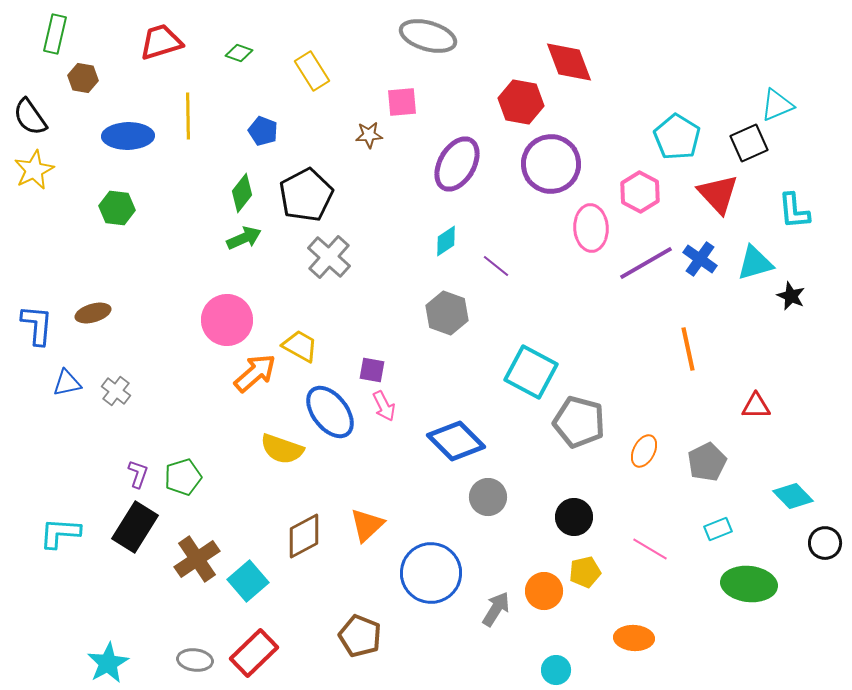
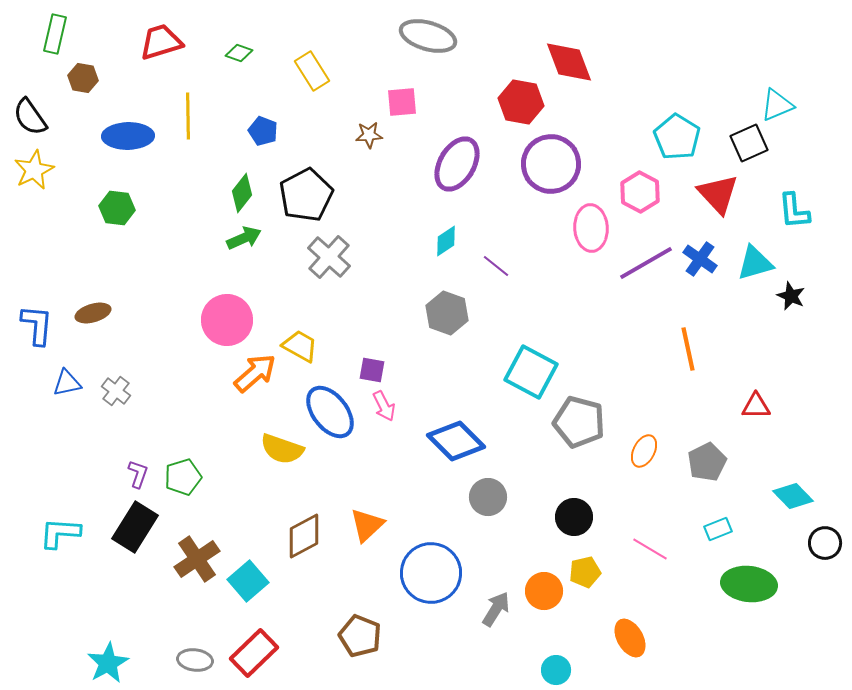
orange ellipse at (634, 638): moved 4 px left; rotated 57 degrees clockwise
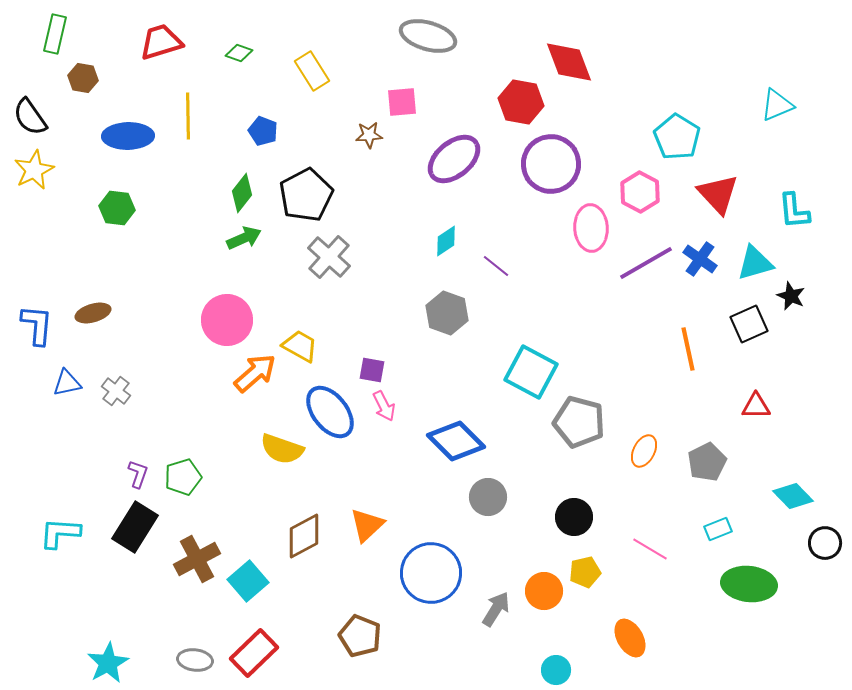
black square at (749, 143): moved 181 px down
purple ellipse at (457, 164): moved 3 px left, 5 px up; rotated 20 degrees clockwise
brown cross at (197, 559): rotated 6 degrees clockwise
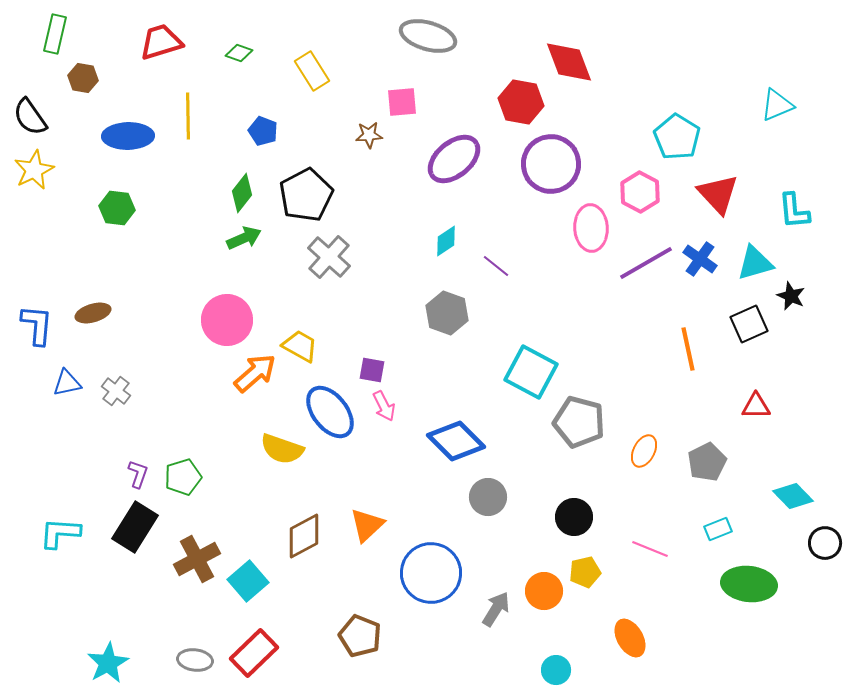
pink line at (650, 549): rotated 9 degrees counterclockwise
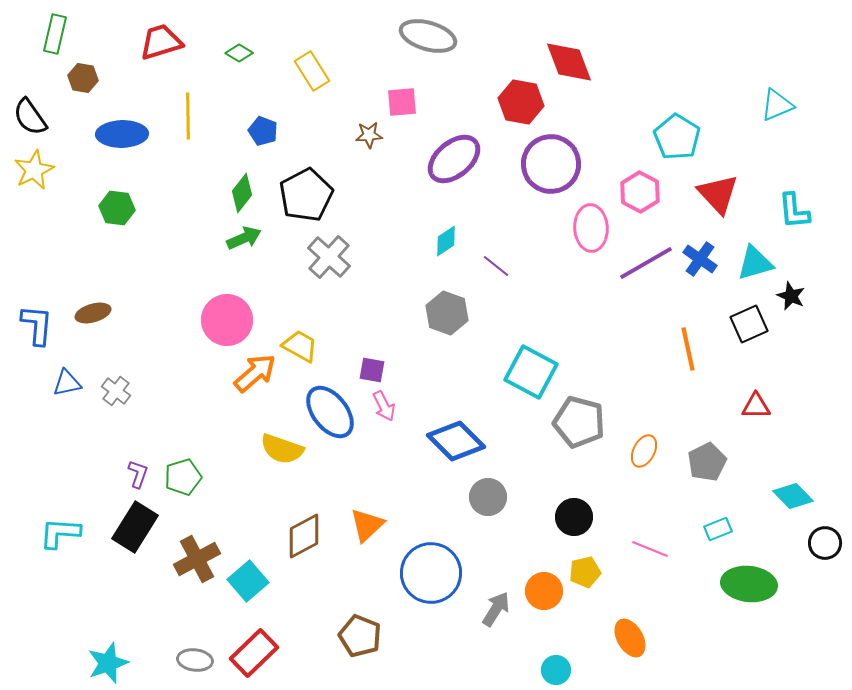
green diamond at (239, 53): rotated 12 degrees clockwise
blue ellipse at (128, 136): moved 6 px left, 2 px up
cyan star at (108, 663): rotated 9 degrees clockwise
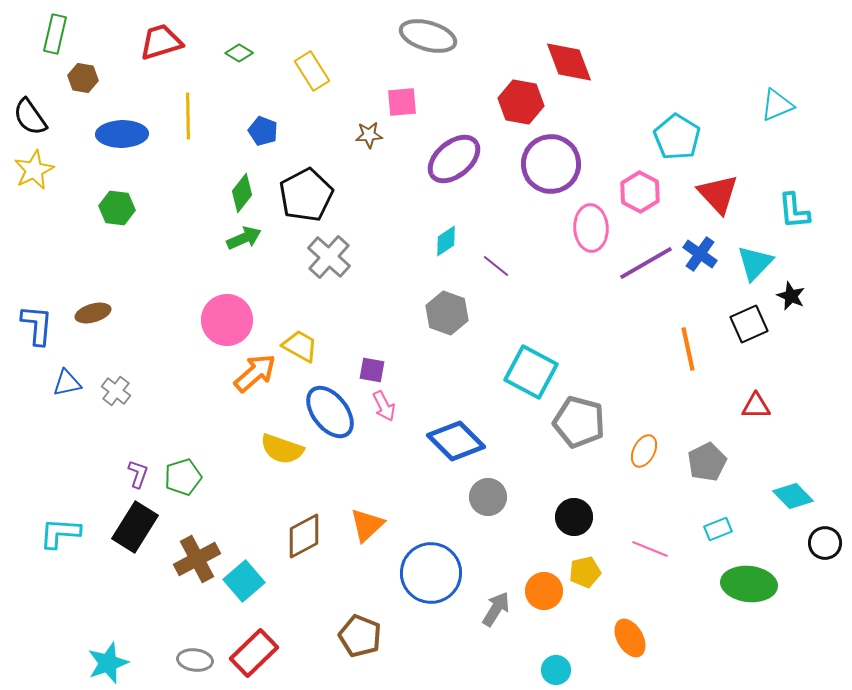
blue cross at (700, 259): moved 5 px up
cyan triangle at (755, 263): rotated 30 degrees counterclockwise
cyan square at (248, 581): moved 4 px left
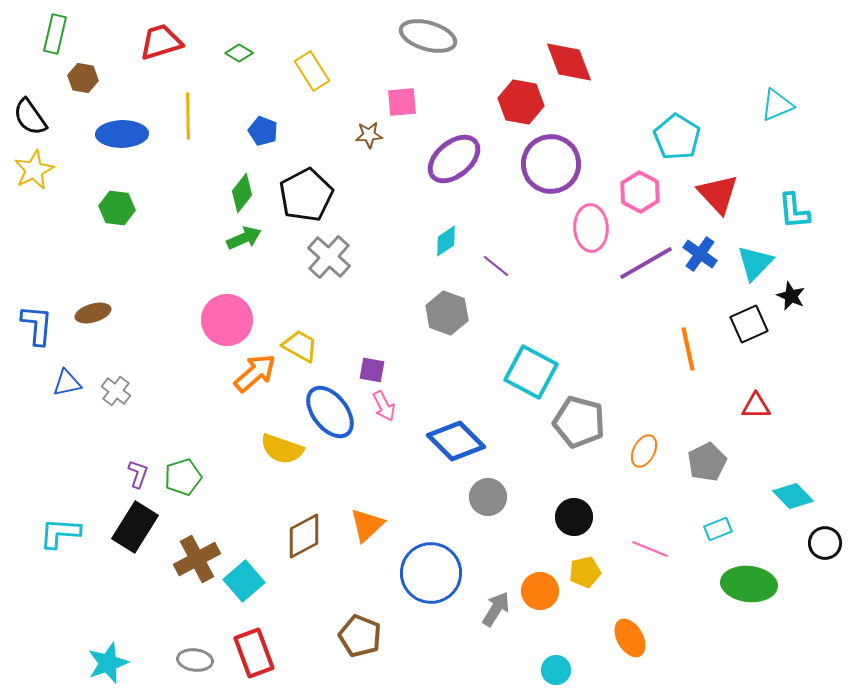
orange circle at (544, 591): moved 4 px left
red rectangle at (254, 653): rotated 66 degrees counterclockwise
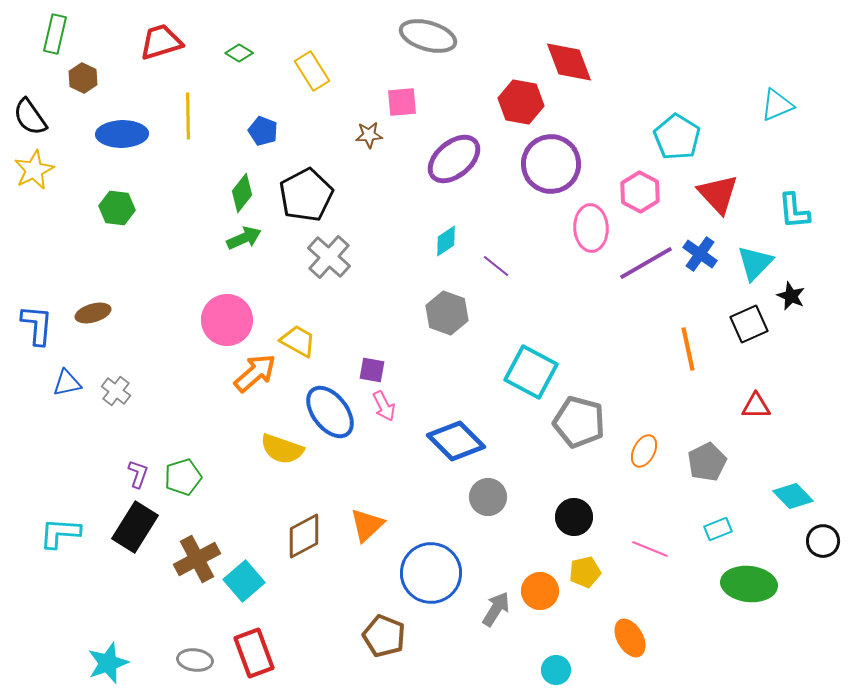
brown hexagon at (83, 78): rotated 16 degrees clockwise
yellow trapezoid at (300, 346): moved 2 px left, 5 px up
black circle at (825, 543): moved 2 px left, 2 px up
brown pentagon at (360, 636): moved 24 px right
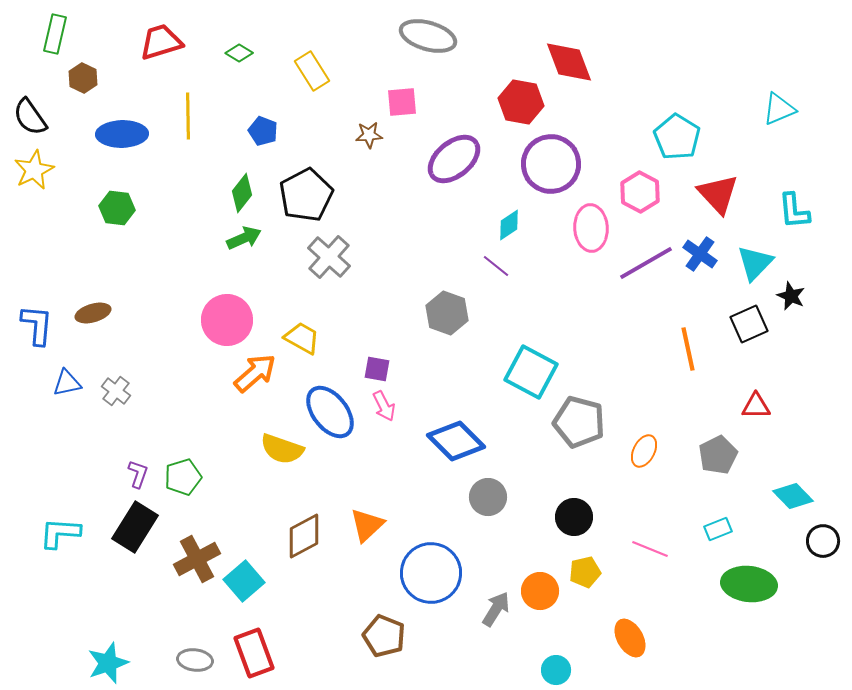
cyan triangle at (777, 105): moved 2 px right, 4 px down
cyan diamond at (446, 241): moved 63 px right, 16 px up
yellow trapezoid at (298, 341): moved 4 px right, 3 px up
purple square at (372, 370): moved 5 px right, 1 px up
gray pentagon at (707, 462): moved 11 px right, 7 px up
